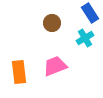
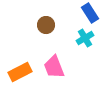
brown circle: moved 6 px left, 2 px down
pink trapezoid: moved 1 px left, 1 px down; rotated 90 degrees counterclockwise
orange rectangle: moved 1 px right; rotated 70 degrees clockwise
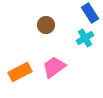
pink trapezoid: rotated 75 degrees clockwise
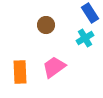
orange rectangle: rotated 65 degrees counterclockwise
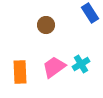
cyan cross: moved 4 px left, 26 px down
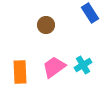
cyan cross: moved 2 px right, 1 px down
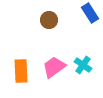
brown circle: moved 3 px right, 5 px up
cyan cross: rotated 24 degrees counterclockwise
orange rectangle: moved 1 px right, 1 px up
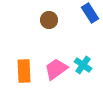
pink trapezoid: moved 2 px right, 2 px down
orange rectangle: moved 3 px right
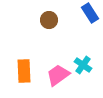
pink trapezoid: moved 2 px right, 6 px down
